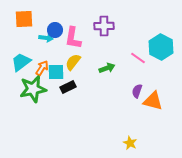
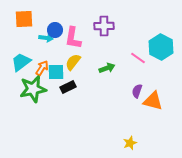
yellow star: rotated 24 degrees clockwise
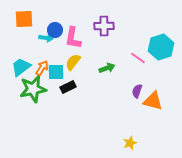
cyan hexagon: rotated 15 degrees clockwise
cyan trapezoid: moved 5 px down
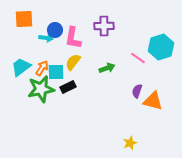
green star: moved 8 px right
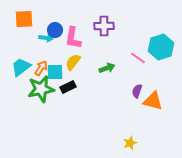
orange arrow: moved 1 px left
cyan square: moved 1 px left
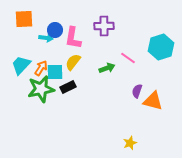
pink line: moved 10 px left
cyan trapezoid: moved 2 px up; rotated 10 degrees counterclockwise
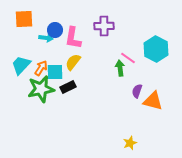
cyan hexagon: moved 5 px left, 2 px down; rotated 15 degrees counterclockwise
green arrow: moved 13 px right; rotated 77 degrees counterclockwise
